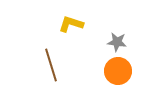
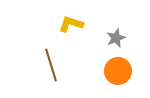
gray star: moved 1 px left, 4 px up; rotated 30 degrees counterclockwise
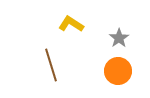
yellow L-shape: rotated 15 degrees clockwise
gray star: moved 3 px right; rotated 12 degrees counterclockwise
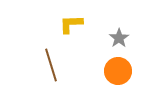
yellow L-shape: rotated 35 degrees counterclockwise
